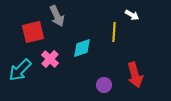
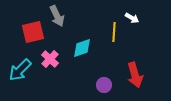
white arrow: moved 3 px down
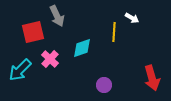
red arrow: moved 17 px right, 3 px down
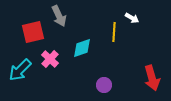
gray arrow: moved 2 px right
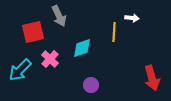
white arrow: rotated 24 degrees counterclockwise
purple circle: moved 13 px left
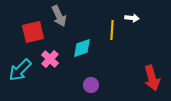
yellow line: moved 2 px left, 2 px up
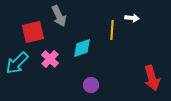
cyan arrow: moved 3 px left, 7 px up
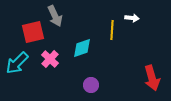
gray arrow: moved 4 px left
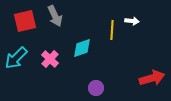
white arrow: moved 3 px down
red square: moved 8 px left, 11 px up
cyan arrow: moved 1 px left, 5 px up
red arrow: rotated 90 degrees counterclockwise
purple circle: moved 5 px right, 3 px down
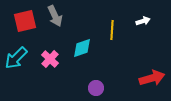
white arrow: moved 11 px right; rotated 24 degrees counterclockwise
